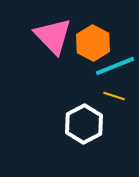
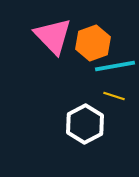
orange hexagon: rotated 12 degrees clockwise
cyan line: rotated 12 degrees clockwise
white hexagon: moved 1 px right
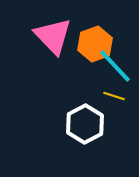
orange hexagon: moved 2 px right, 1 px down
cyan line: rotated 57 degrees clockwise
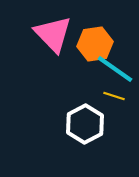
pink triangle: moved 2 px up
orange hexagon: rotated 12 degrees clockwise
cyan line: moved 3 px down; rotated 12 degrees counterclockwise
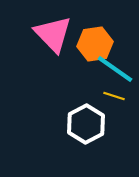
white hexagon: moved 1 px right
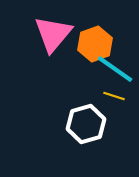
pink triangle: rotated 24 degrees clockwise
orange hexagon: rotated 12 degrees counterclockwise
white hexagon: rotated 12 degrees clockwise
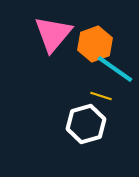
yellow line: moved 13 px left
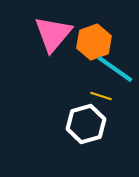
orange hexagon: moved 1 px left, 2 px up
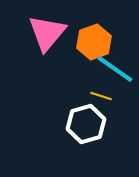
pink triangle: moved 6 px left, 1 px up
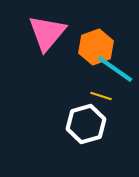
orange hexagon: moved 2 px right, 5 px down
